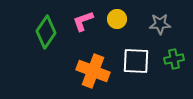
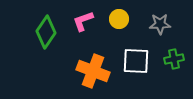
yellow circle: moved 2 px right
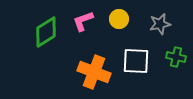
gray star: rotated 10 degrees counterclockwise
green diamond: rotated 24 degrees clockwise
green cross: moved 2 px right, 2 px up; rotated 24 degrees clockwise
orange cross: moved 1 px right, 1 px down
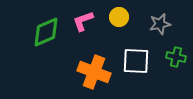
yellow circle: moved 2 px up
green diamond: rotated 8 degrees clockwise
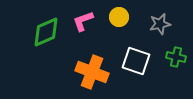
white square: rotated 16 degrees clockwise
orange cross: moved 2 px left
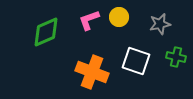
pink L-shape: moved 6 px right, 1 px up
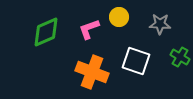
pink L-shape: moved 9 px down
gray star: rotated 15 degrees clockwise
green cross: moved 4 px right; rotated 18 degrees clockwise
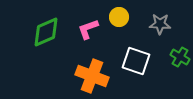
pink L-shape: moved 1 px left
orange cross: moved 4 px down
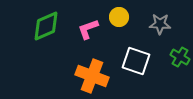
green diamond: moved 6 px up
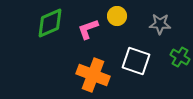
yellow circle: moved 2 px left, 1 px up
green diamond: moved 4 px right, 3 px up
orange cross: moved 1 px right, 1 px up
